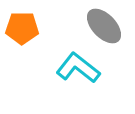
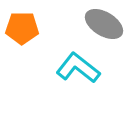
gray ellipse: moved 2 px up; rotated 15 degrees counterclockwise
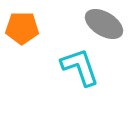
cyan L-shape: moved 2 px right, 1 px up; rotated 33 degrees clockwise
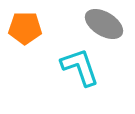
orange pentagon: moved 3 px right
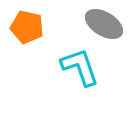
orange pentagon: moved 2 px right, 1 px up; rotated 12 degrees clockwise
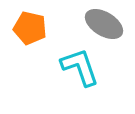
orange pentagon: moved 3 px right, 1 px down
